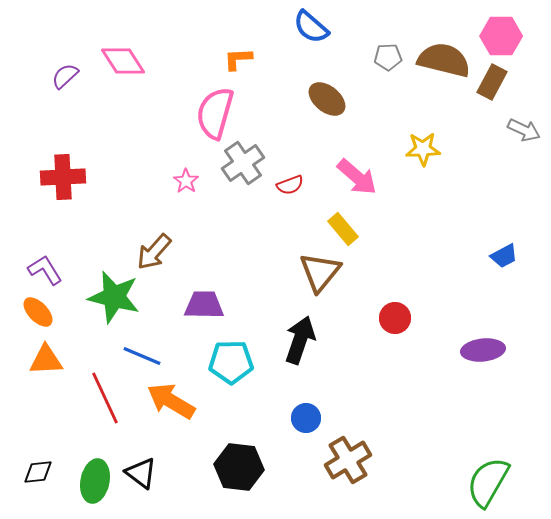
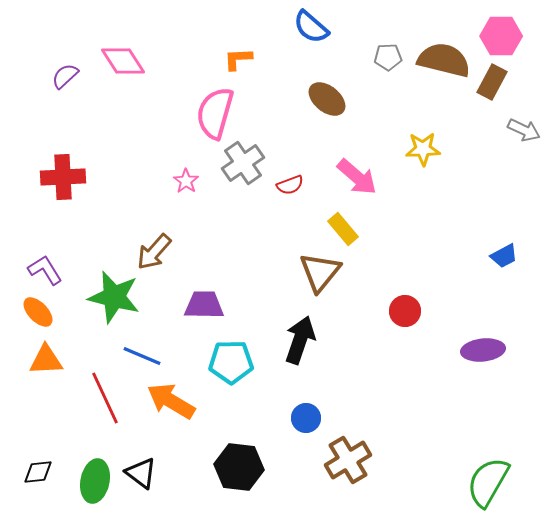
red circle: moved 10 px right, 7 px up
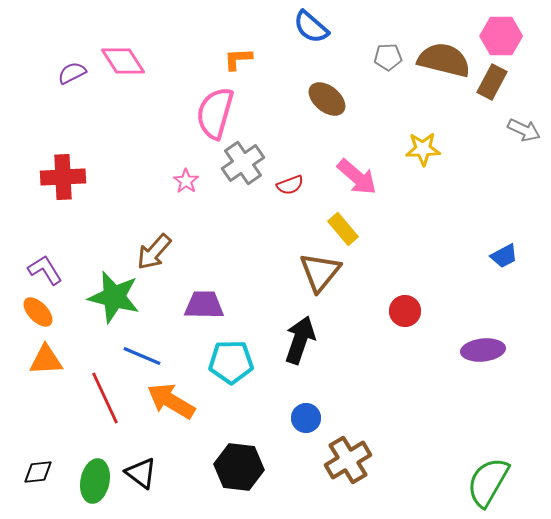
purple semicircle: moved 7 px right, 3 px up; rotated 16 degrees clockwise
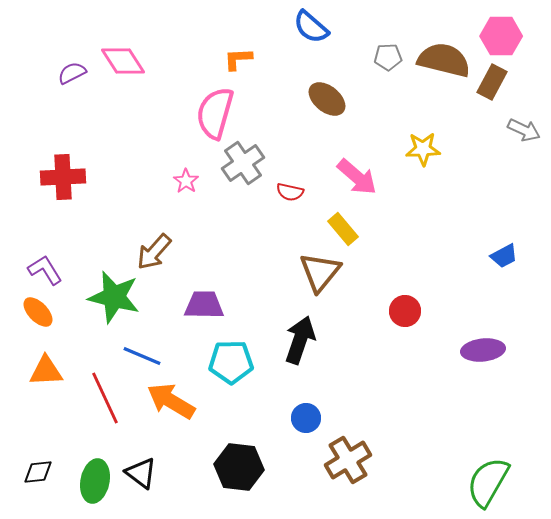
red semicircle: moved 7 px down; rotated 32 degrees clockwise
orange triangle: moved 11 px down
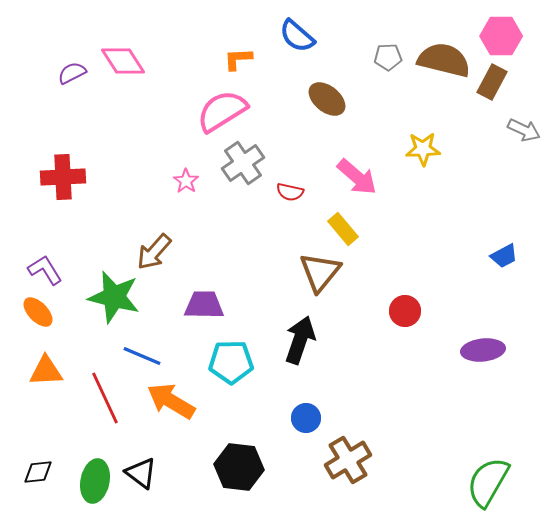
blue semicircle: moved 14 px left, 9 px down
pink semicircle: moved 7 px right, 2 px up; rotated 42 degrees clockwise
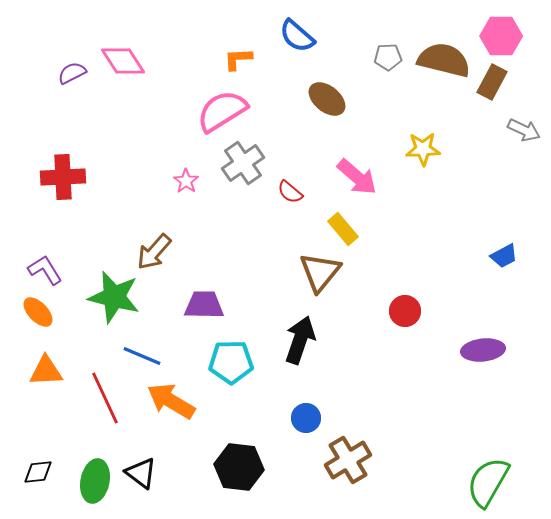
red semicircle: rotated 28 degrees clockwise
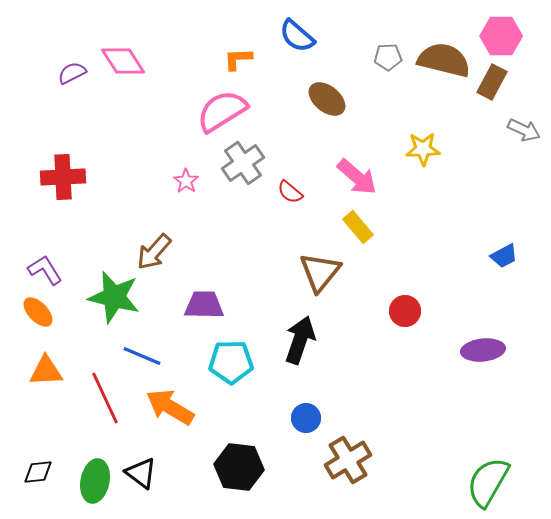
yellow rectangle: moved 15 px right, 2 px up
orange arrow: moved 1 px left, 6 px down
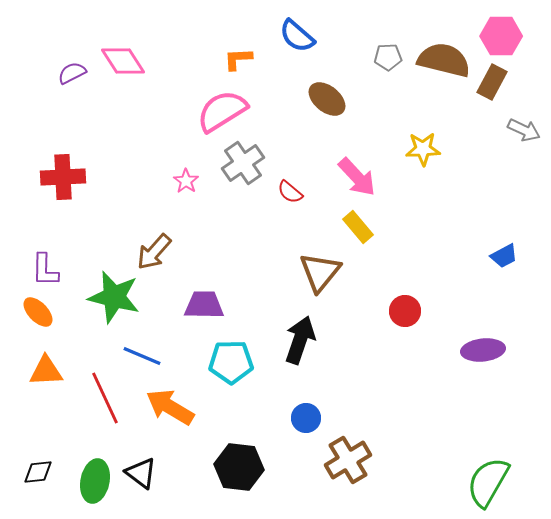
pink arrow: rotated 6 degrees clockwise
purple L-shape: rotated 147 degrees counterclockwise
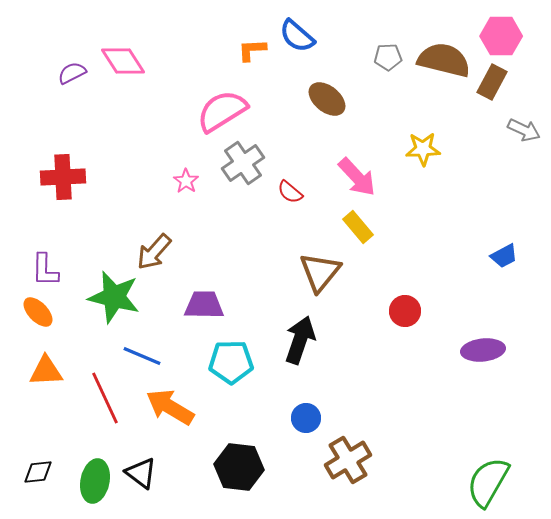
orange L-shape: moved 14 px right, 9 px up
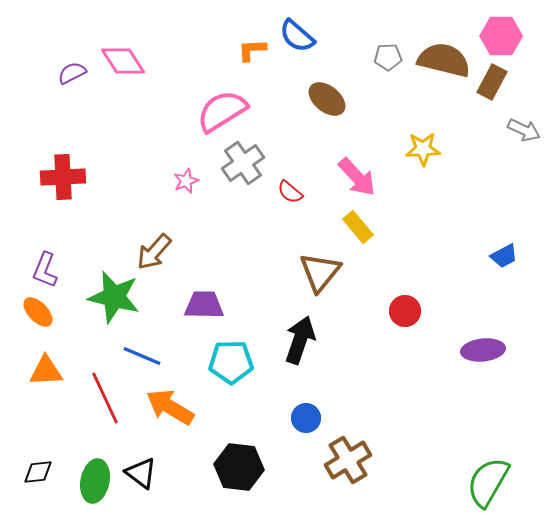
pink star: rotated 15 degrees clockwise
purple L-shape: rotated 21 degrees clockwise
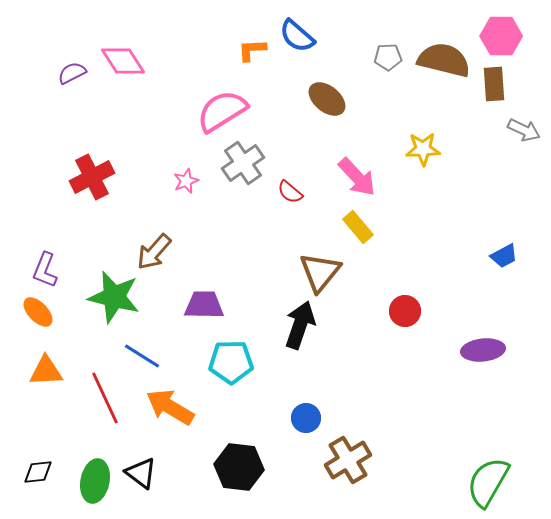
brown rectangle: moved 2 px right, 2 px down; rotated 32 degrees counterclockwise
red cross: moved 29 px right; rotated 24 degrees counterclockwise
black arrow: moved 15 px up
blue line: rotated 9 degrees clockwise
